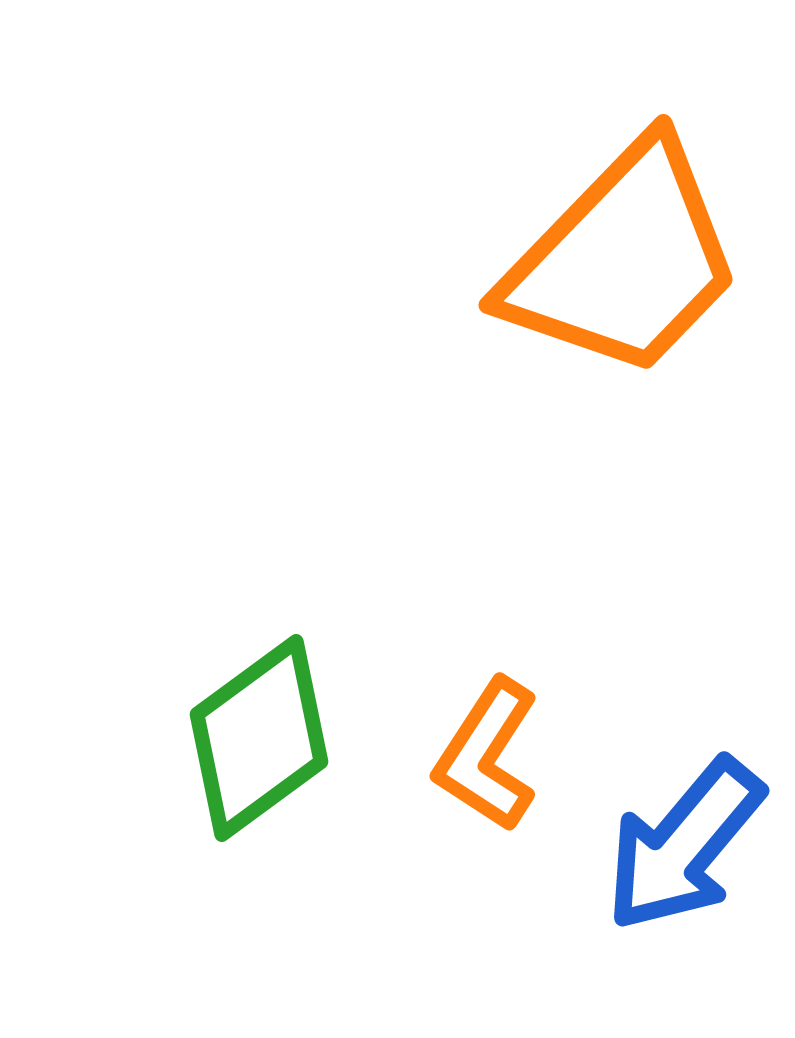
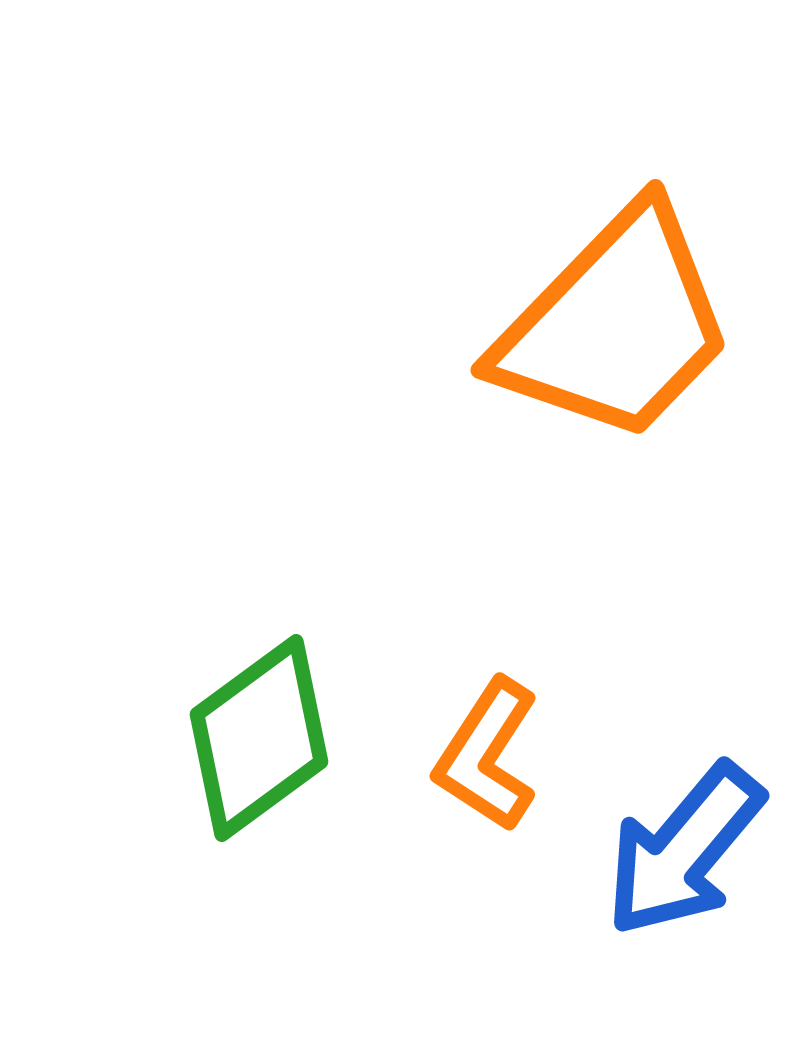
orange trapezoid: moved 8 px left, 65 px down
blue arrow: moved 5 px down
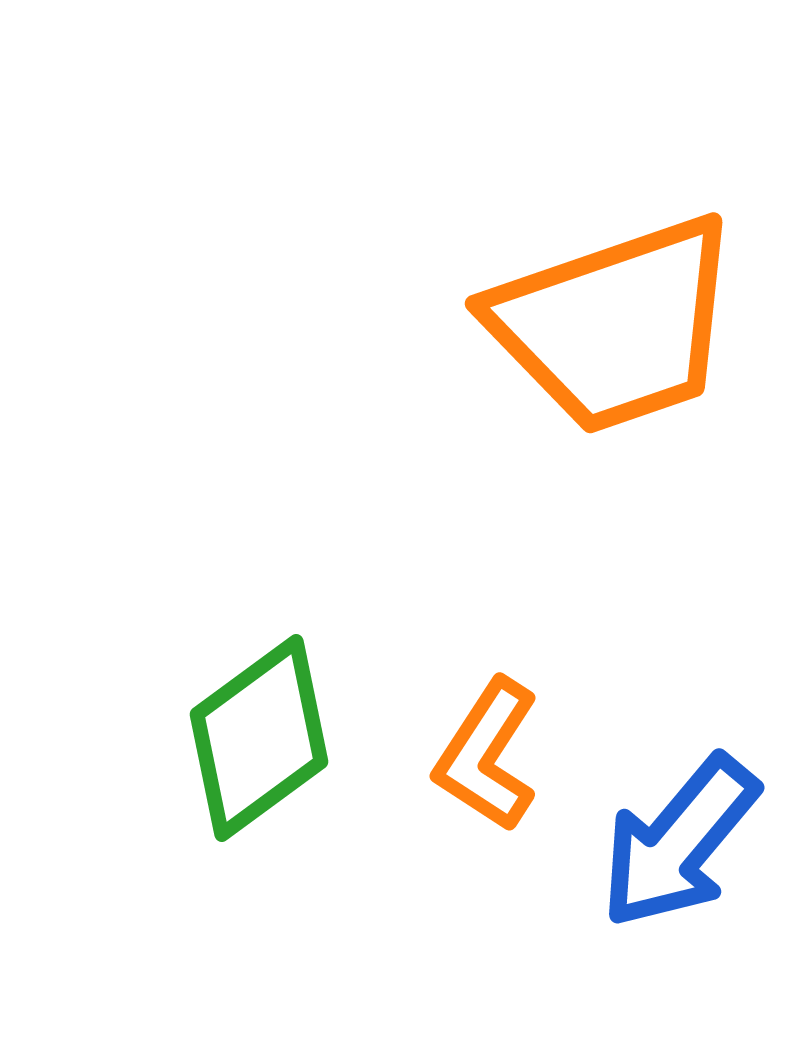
orange trapezoid: rotated 27 degrees clockwise
blue arrow: moved 5 px left, 8 px up
